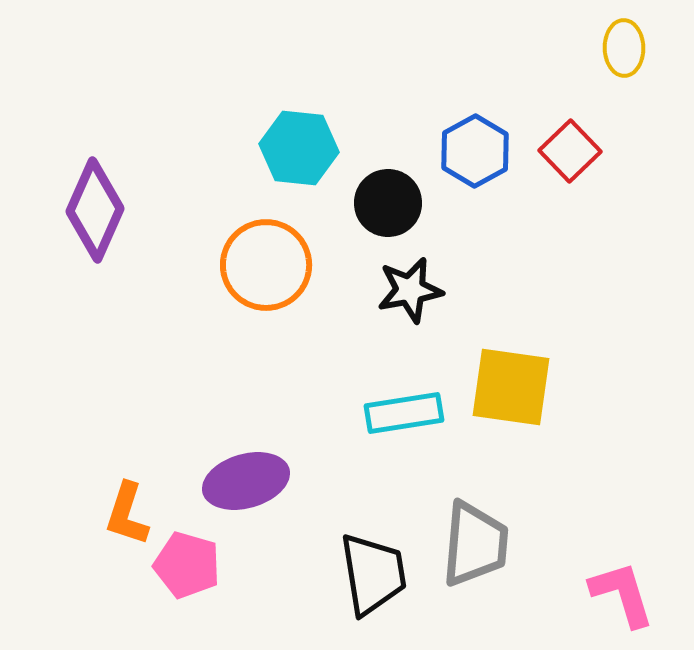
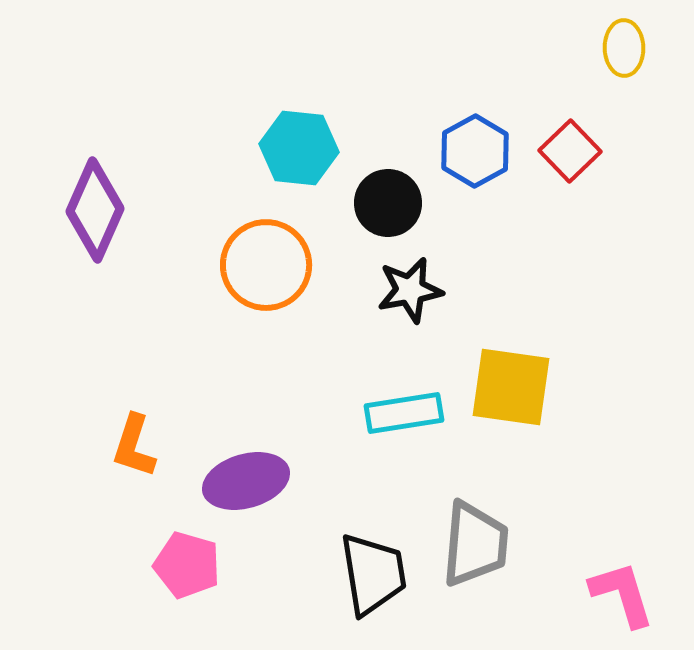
orange L-shape: moved 7 px right, 68 px up
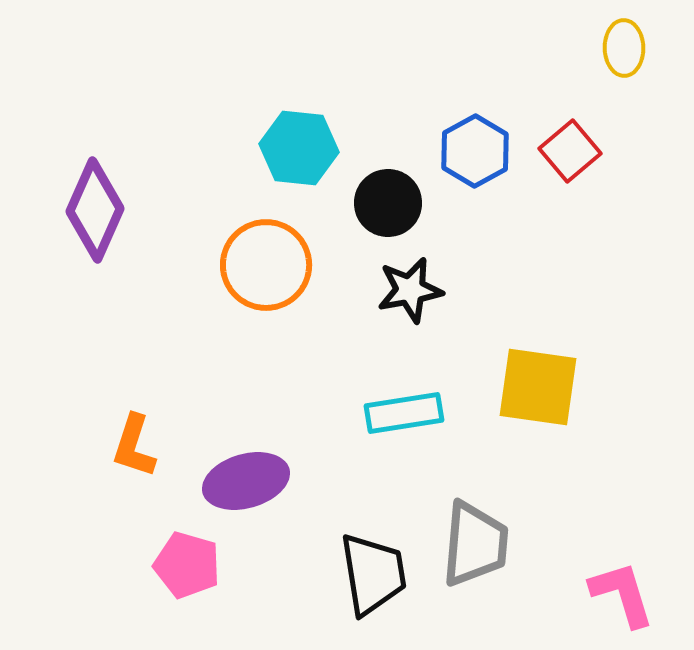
red square: rotated 4 degrees clockwise
yellow square: moved 27 px right
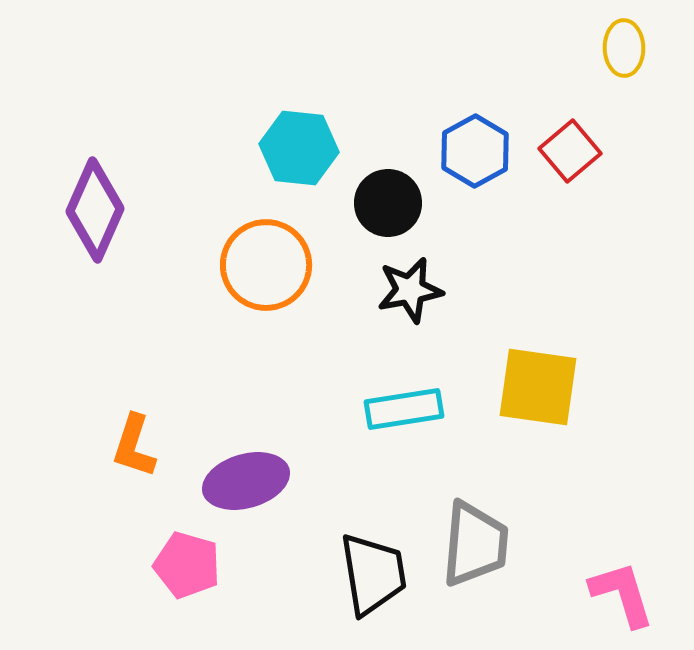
cyan rectangle: moved 4 px up
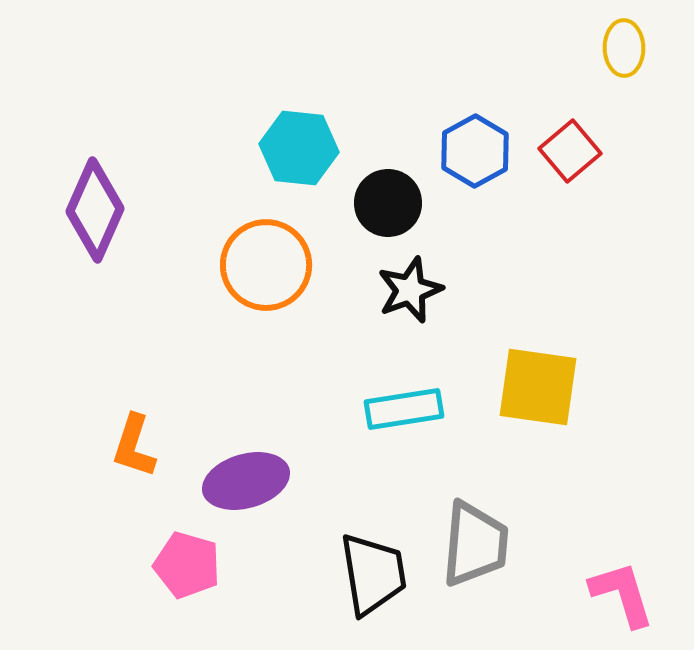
black star: rotated 10 degrees counterclockwise
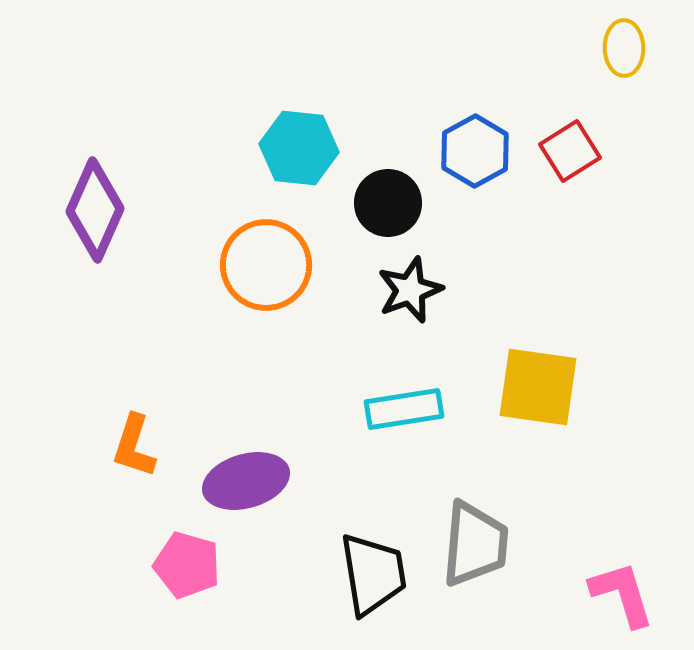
red square: rotated 8 degrees clockwise
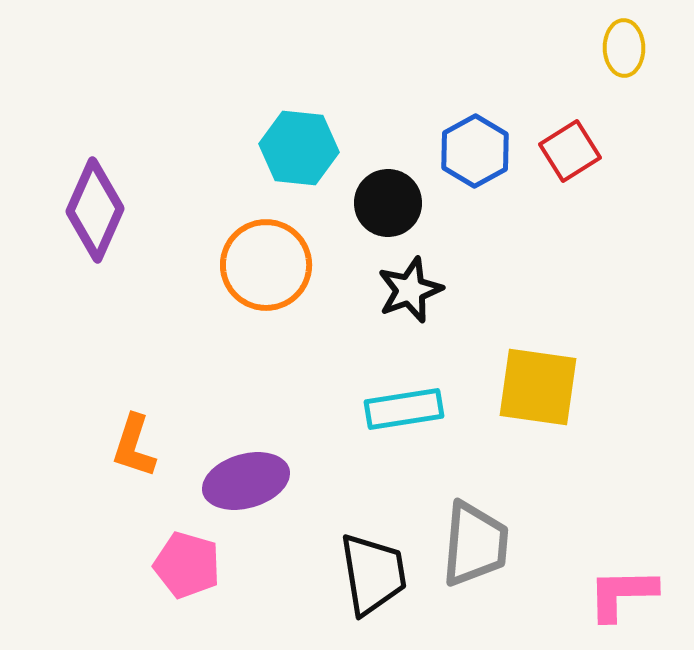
pink L-shape: rotated 74 degrees counterclockwise
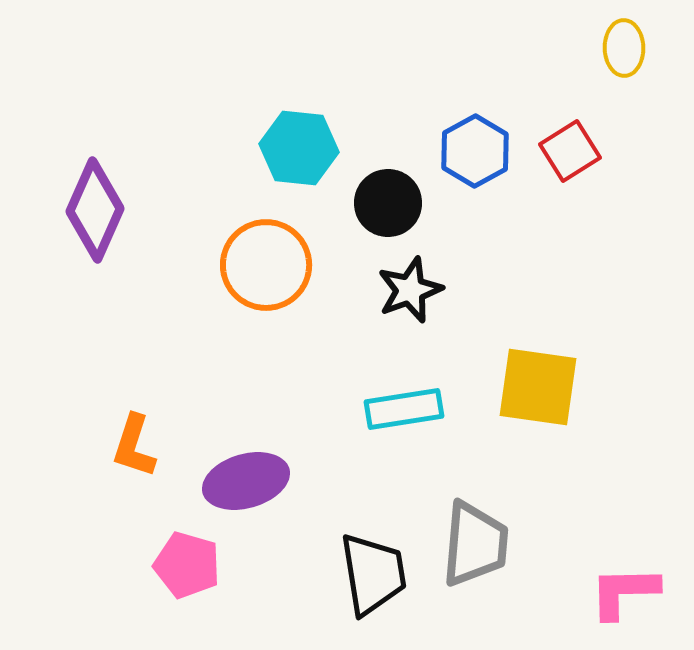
pink L-shape: moved 2 px right, 2 px up
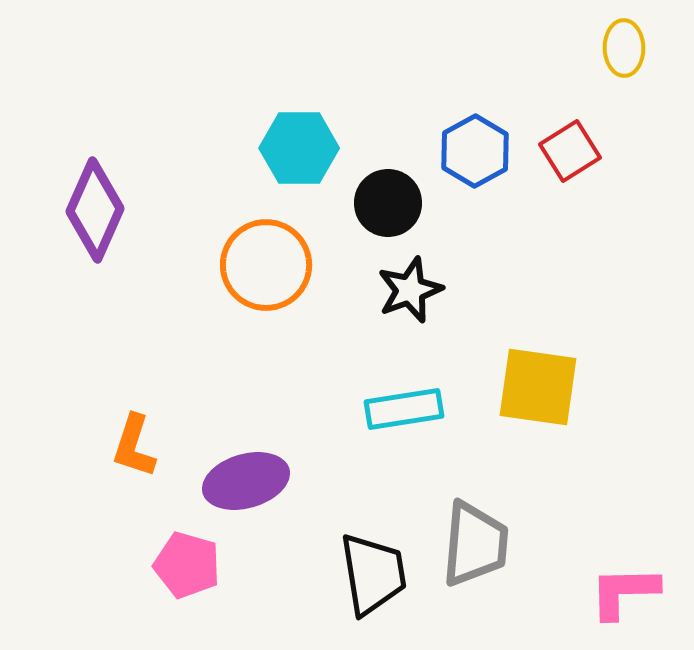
cyan hexagon: rotated 6 degrees counterclockwise
